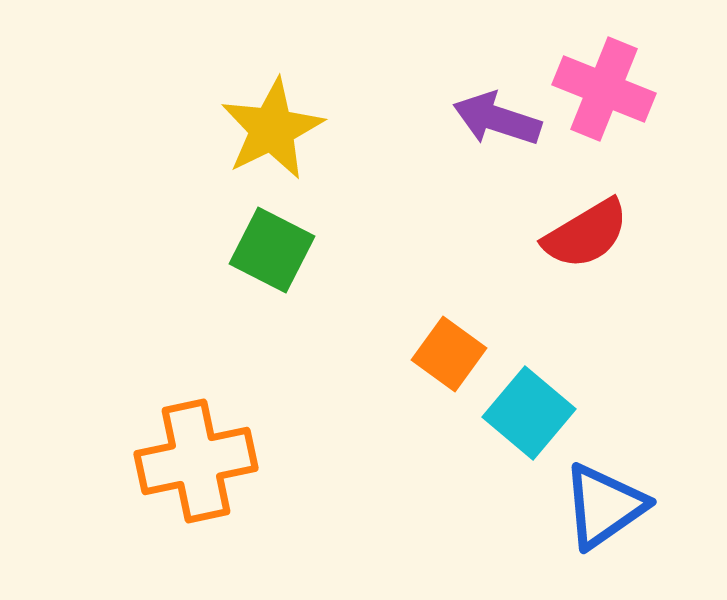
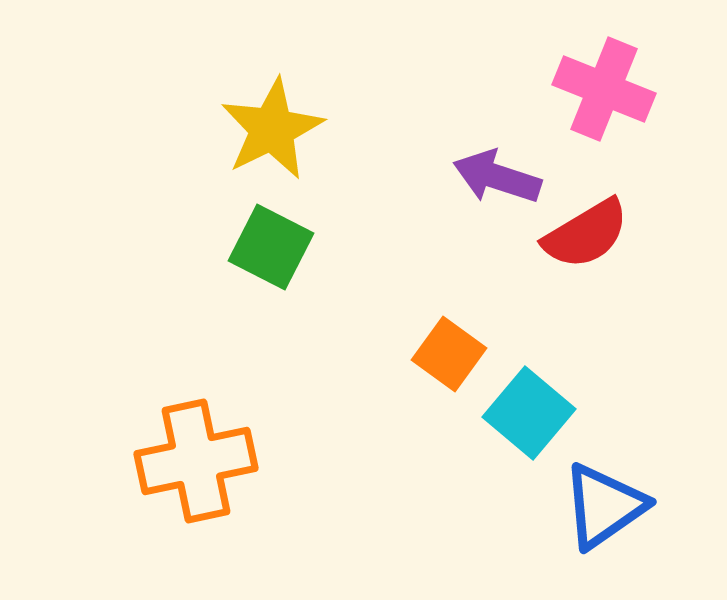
purple arrow: moved 58 px down
green square: moved 1 px left, 3 px up
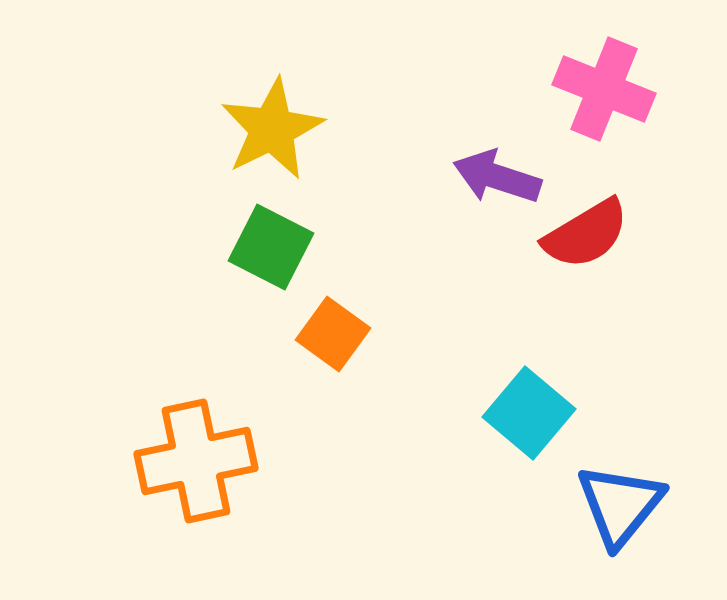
orange square: moved 116 px left, 20 px up
blue triangle: moved 16 px right, 1 px up; rotated 16 degrees counterclockwise
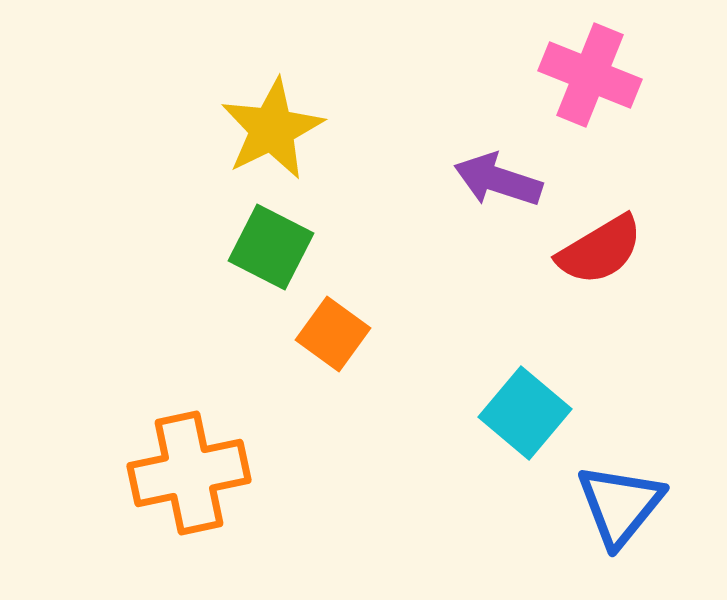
pink cross: moved 14 px left, 14 px up
purple arrow: moved 1 px right, 3 px down
red semicircle: moved 14 px right, 16 px down
cyan square: moved 4 px left
orange cross: moved 7 px left, 12 px down
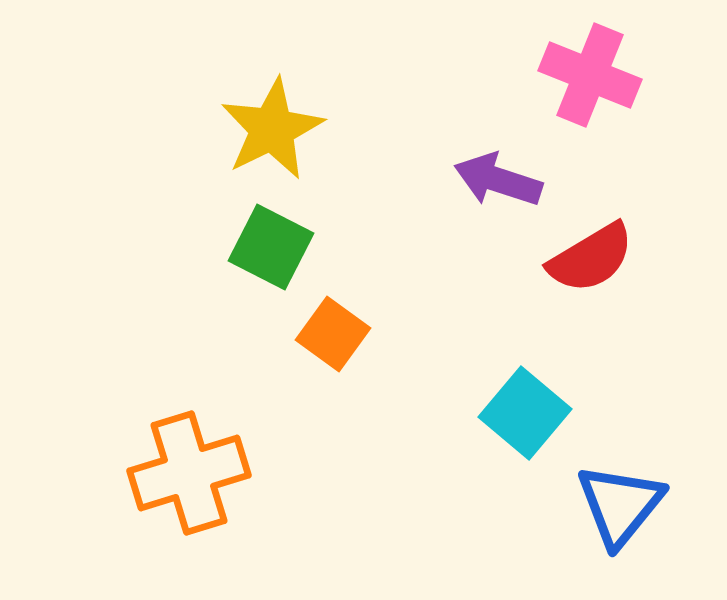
red semicircle: moved 9 px left, 8 px down
orange cross: rotated 5 degrees counterclockwise
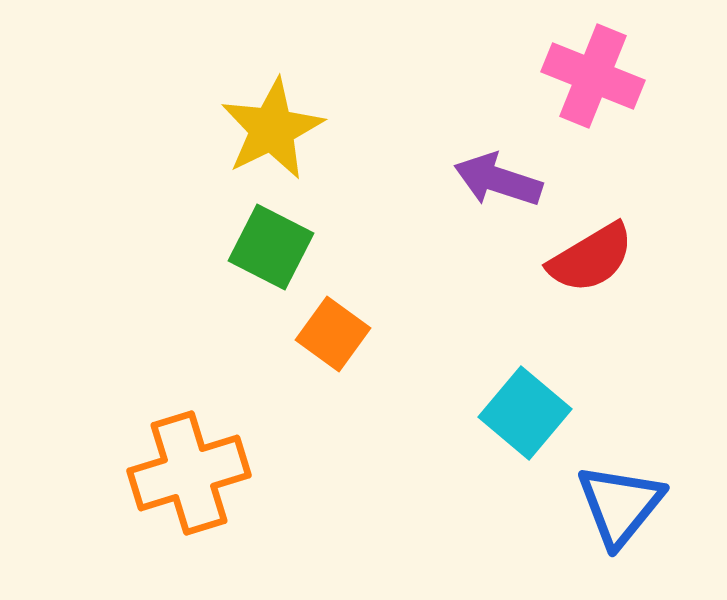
pink cross: moved 3 px right, 1 px down
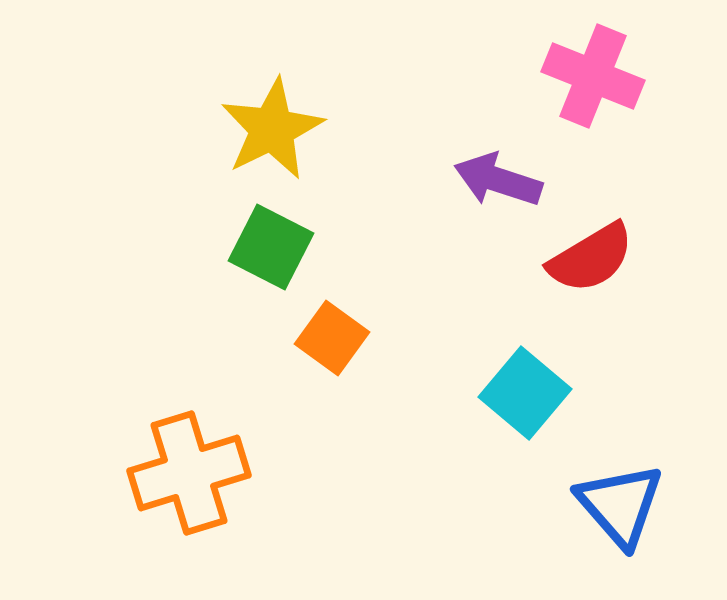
orange square: moved 1 px left, 4 px down
cyan square: moved 20 px up
blue triangle: rotated 20 degrees counterclockwise
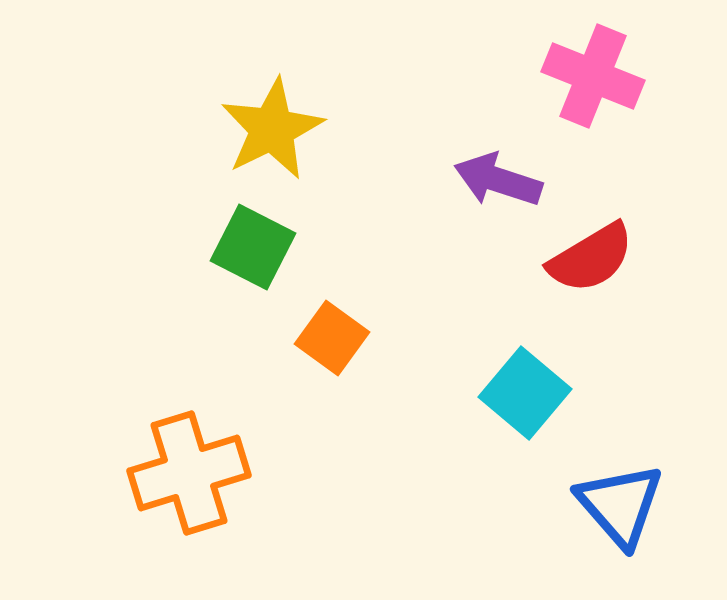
green square: moved 18 px left
